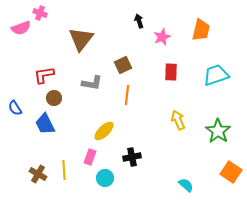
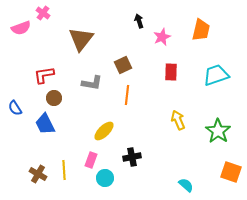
pink cross: moved 3 px right; rotated 16 degrees clockwise
pink rectangle: moved 1 px right, 3 px down
orange square: rotated 15 degrees counterclockwise
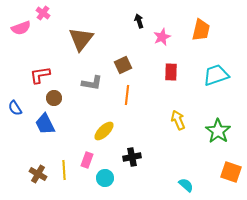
red L-shape: moved 4 px left
pink rectangle: moved 4 px left
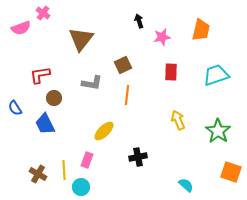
pink star: rotated 12 degrees clockwise
black cross: moved 6 px right
cyan circle: moved 24 px left, 9 px down
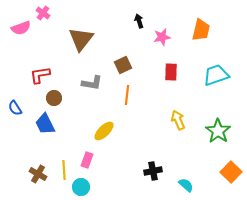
black cross: moved 15 px right, 14 px down
orange square: rotated 25 degrees clockwise
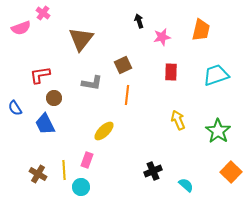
black cross: rotated 12 degrees counterclockwise
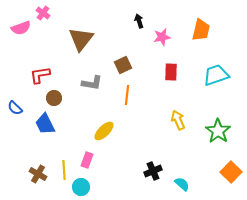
blue semicircle: rotated 14 degrees counterclockwise
cyan semicircle: moved 4 px left, 1 px up
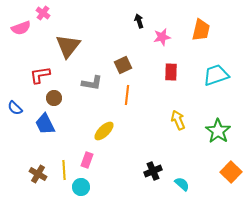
brown triangle: moved 13 px left, 7 px down
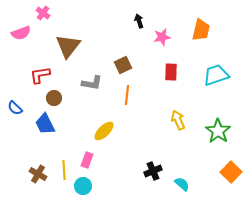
pink semicircle: moved 5 px down
cyan circle: moved 2 px right, 1 px up
